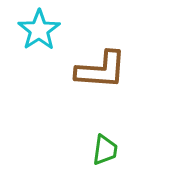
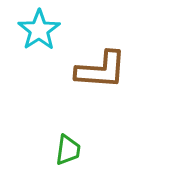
green trapezoid: moved 37 px left
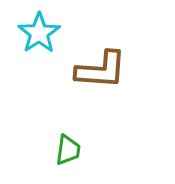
cyan star: moved 3 px down
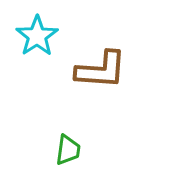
cyan star: moved 2 px left, 3 px down
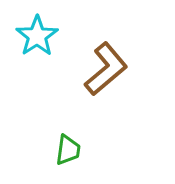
brown L-shape: moved 5 px right, 1 px up; rotated 44 degrees counterclockwise
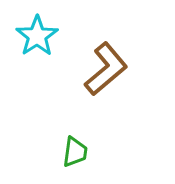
green trapezoid: moved 7 px right, 2 px down
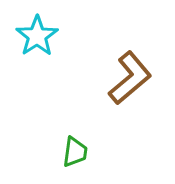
brown L-shape: moved 24 px right, 9 px down
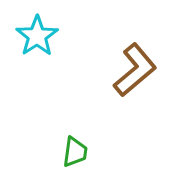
brown L-shape: moved 5 px right, 8 px up
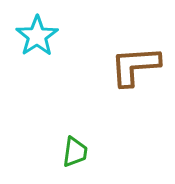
brown L-shape: moved 4 px up; rotated 144 degrees counterclockwise
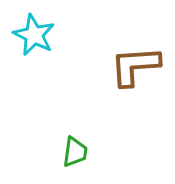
cyan star: moved 3 px left, 1 px up; rotated 12 degrees counterclockwise
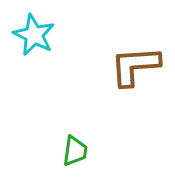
green trapezoid: moved 1 px up
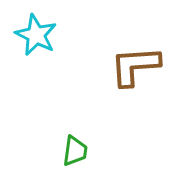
cyan star: moved 2 px right
